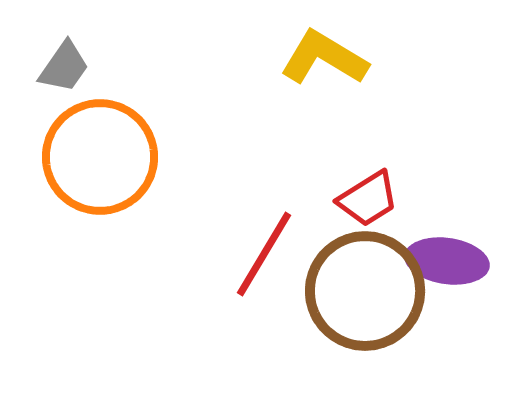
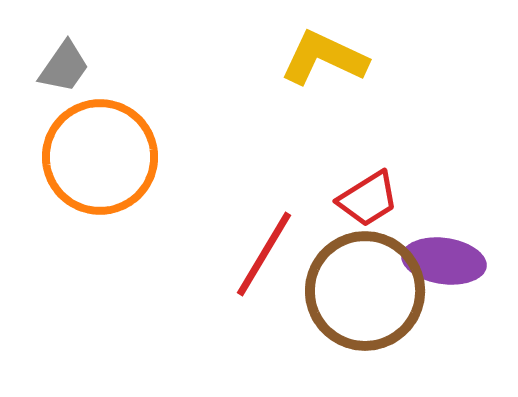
yellow L-shape: rotated 6 degrees counterclockwise
purple ellipse: moved 3 px left
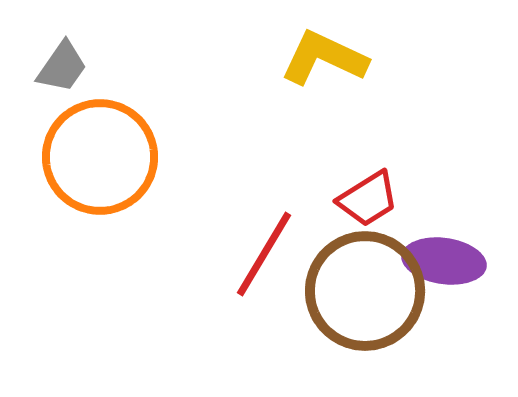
gray trapezoid: moved 2 px left
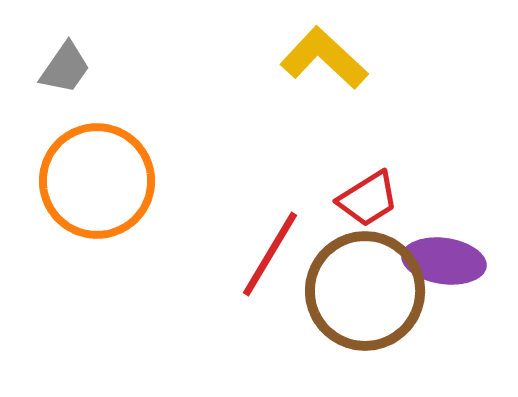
yellow L-shape: rotated 18 degrees clockwise
gray trapezoid: moved 3 px right, 1 px down
orange circle: moved 3 px left, 24 px down
red line: moved 6 px right
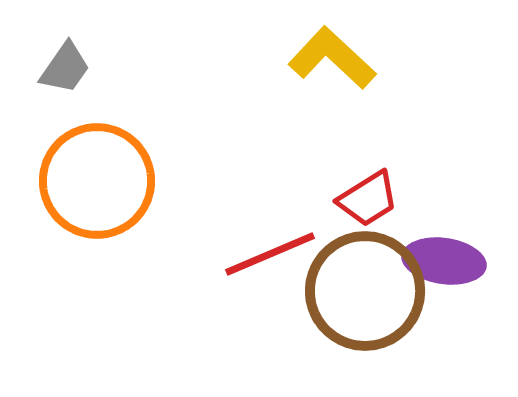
yellow L-shape: moved 8 px right
red line: rotated 36 degrees clockwise
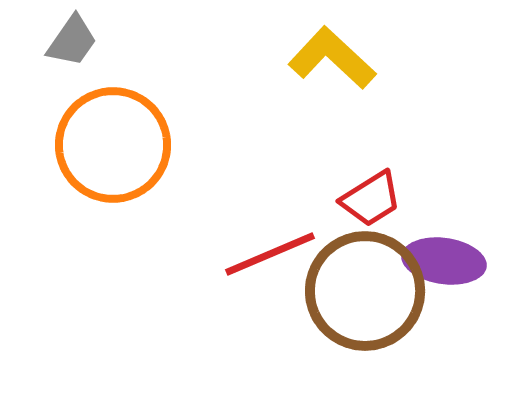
gray trapezoid: moved 7 px right, 27 px up
orange circle: moved 16 px right, 36 px up
red trapezoid: moved 3 px right
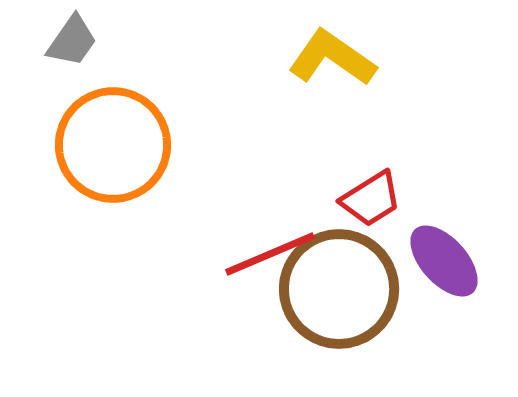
yellow L-shape: rotated 8 degrees counterclockwise
purple ellipse: rotated 40 degrees clockwise
brown circle: moved 26 px left, 2 px up
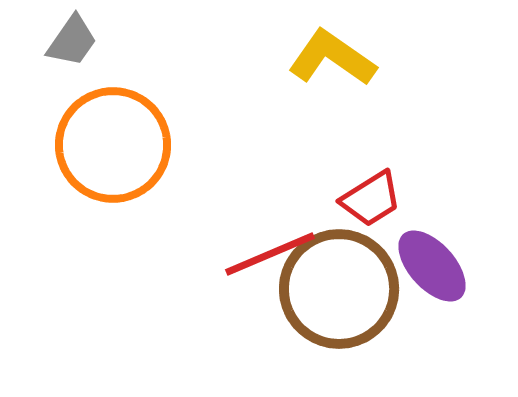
purple ellipse: moved 12 px left, 5 px down
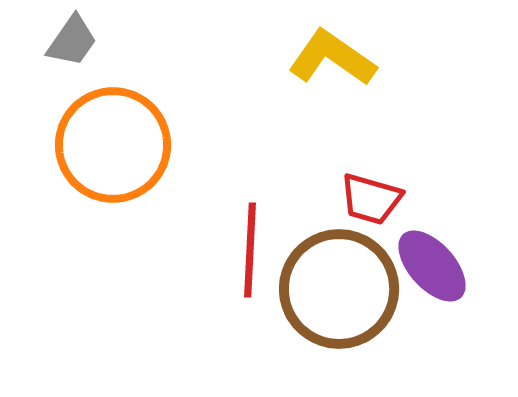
red trapezoid: rotated 48 degrees clockwise
red line: moved 20 px left, 4 px up; rotated 64 degrees counterclockwise
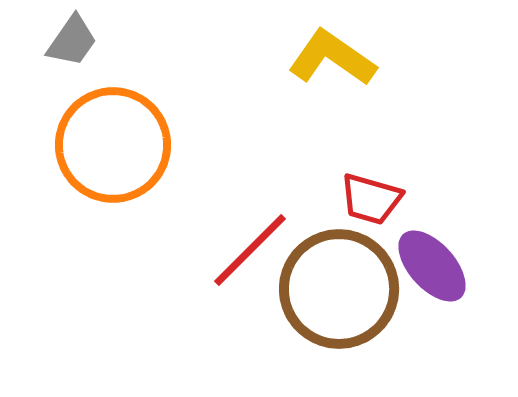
red line: rotated 42 degrees clockwise
